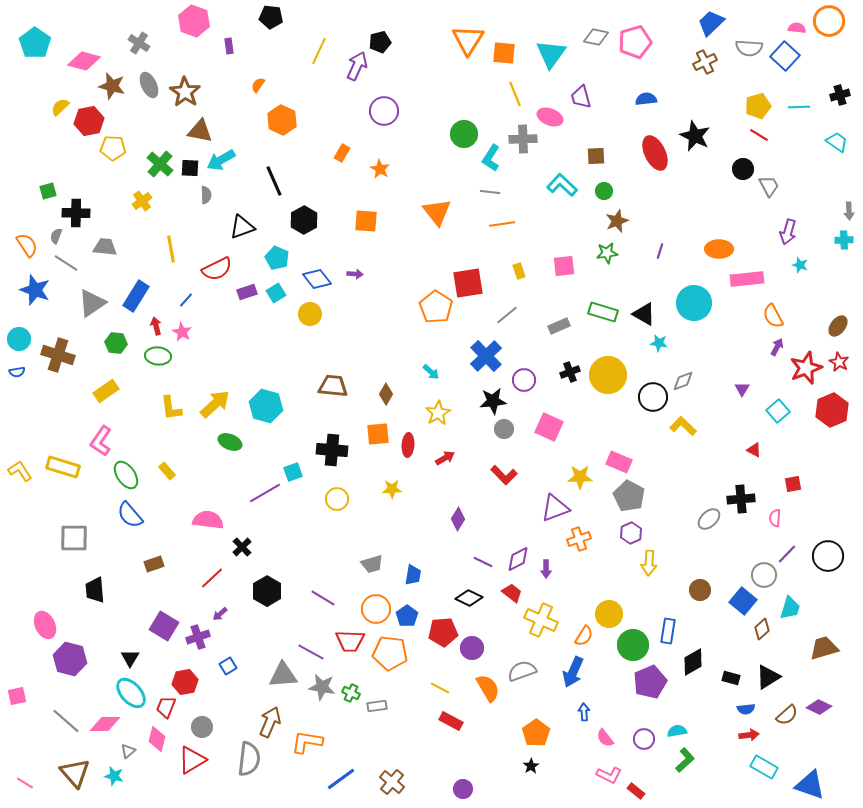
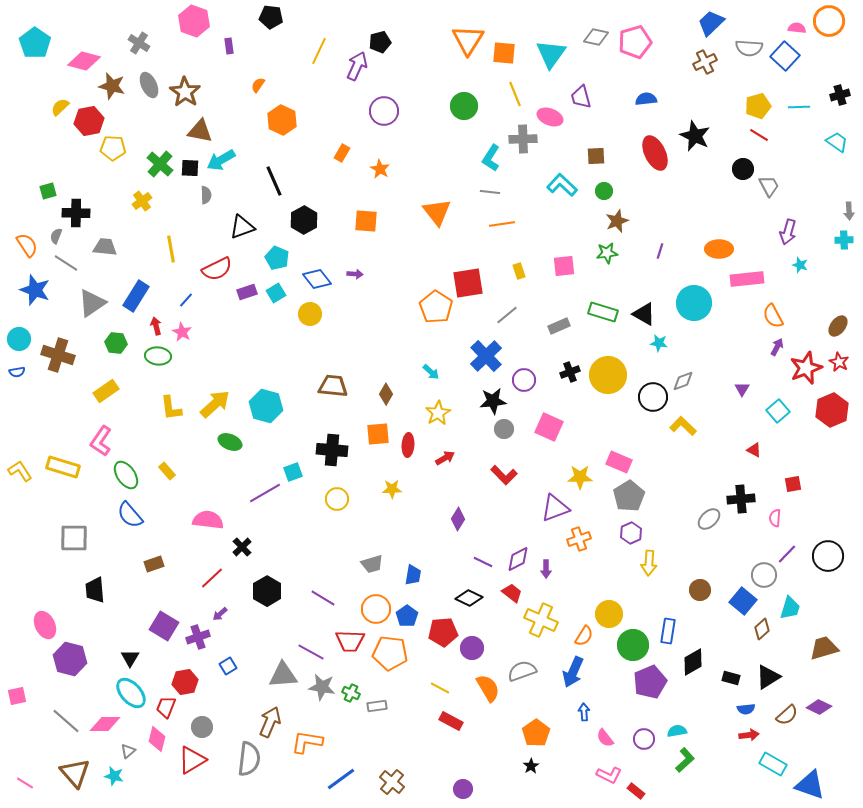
green circle at (464, 134): moved 28 px up
gray pentagon at (629, 496): rotated 12 degrees clockwise
cyan rectangle at (764, 767): moved 9 px right, 3 px up
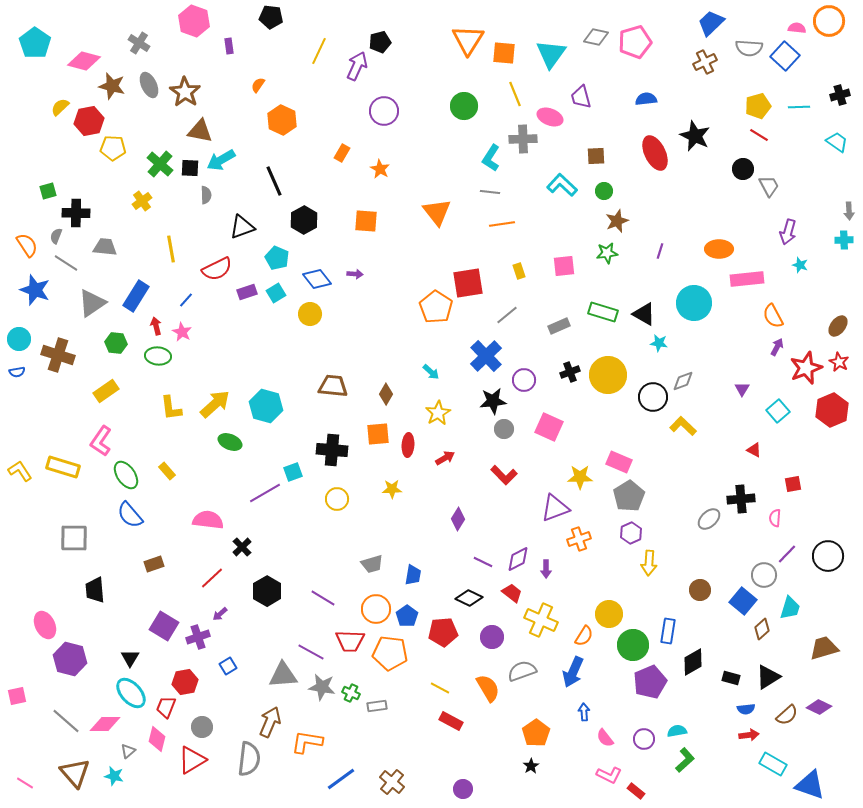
purple circle at (472, 648): moved 20 px right, 11 px up
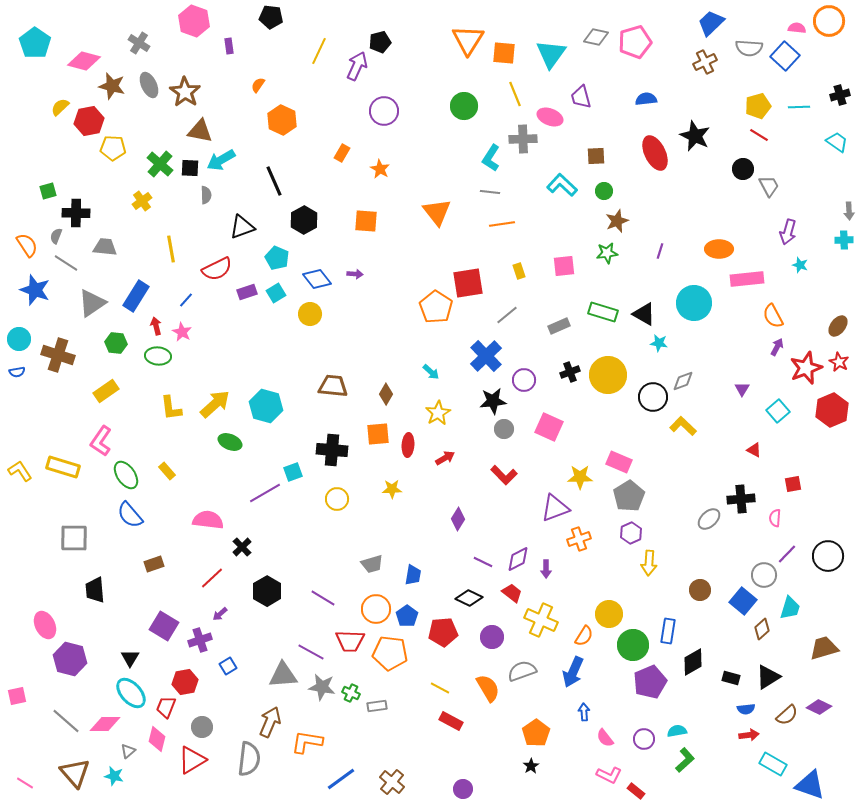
purple cross at (198, 637): moved 2 px right, 3 px down
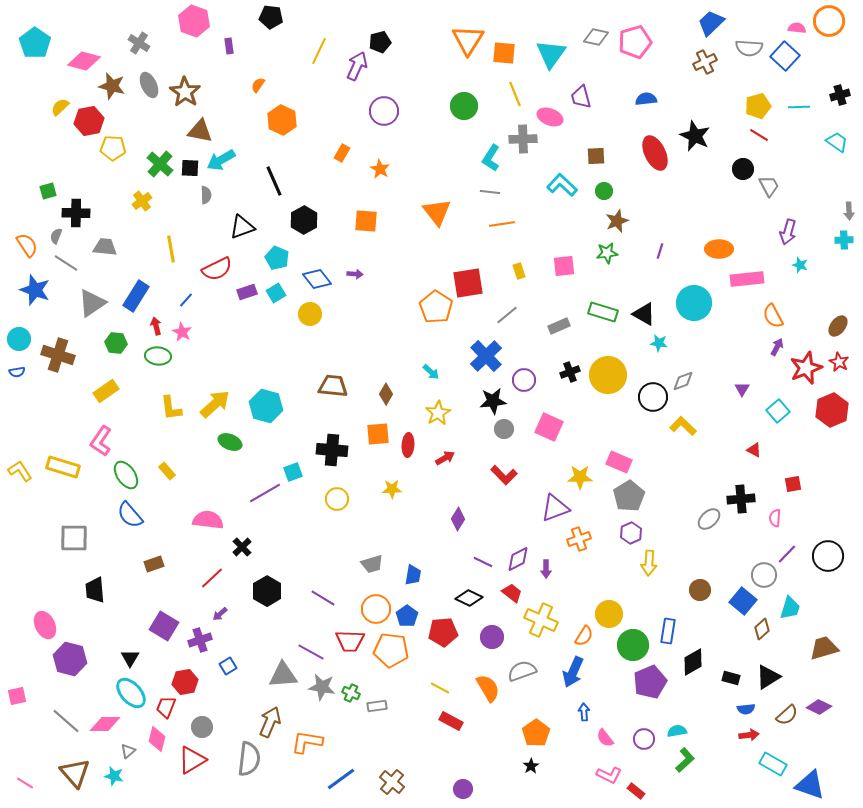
orange pentagon at (390, 653): moved 1 px right, 3 px up
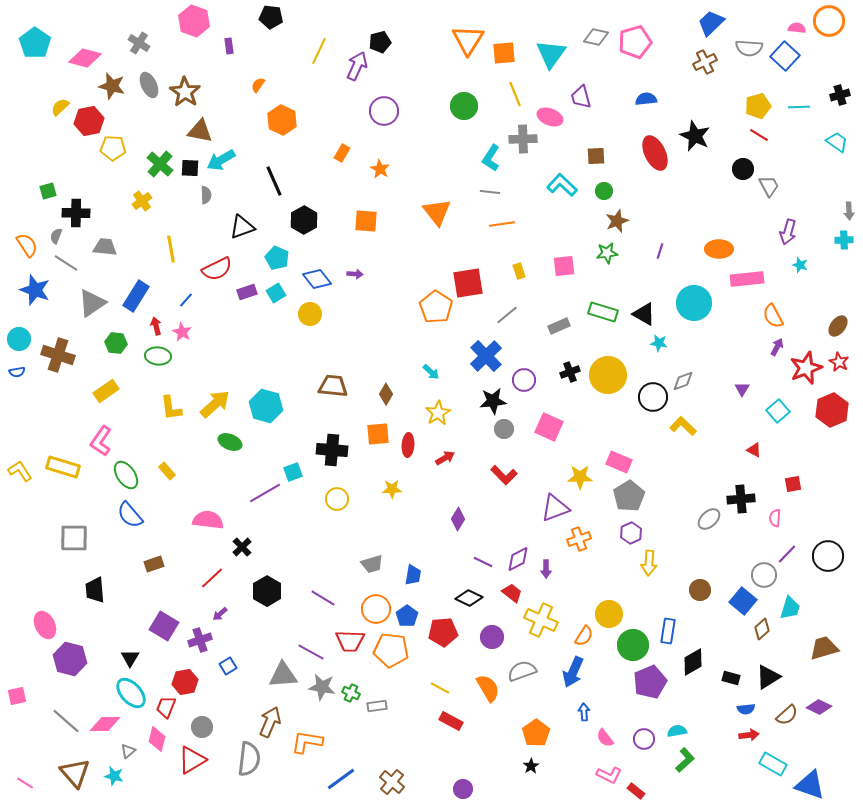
orange square at (504, 53): rotated 10 degrees counterclockwise
pink diamond at (84, 61): moved 1 px right, 3 px up
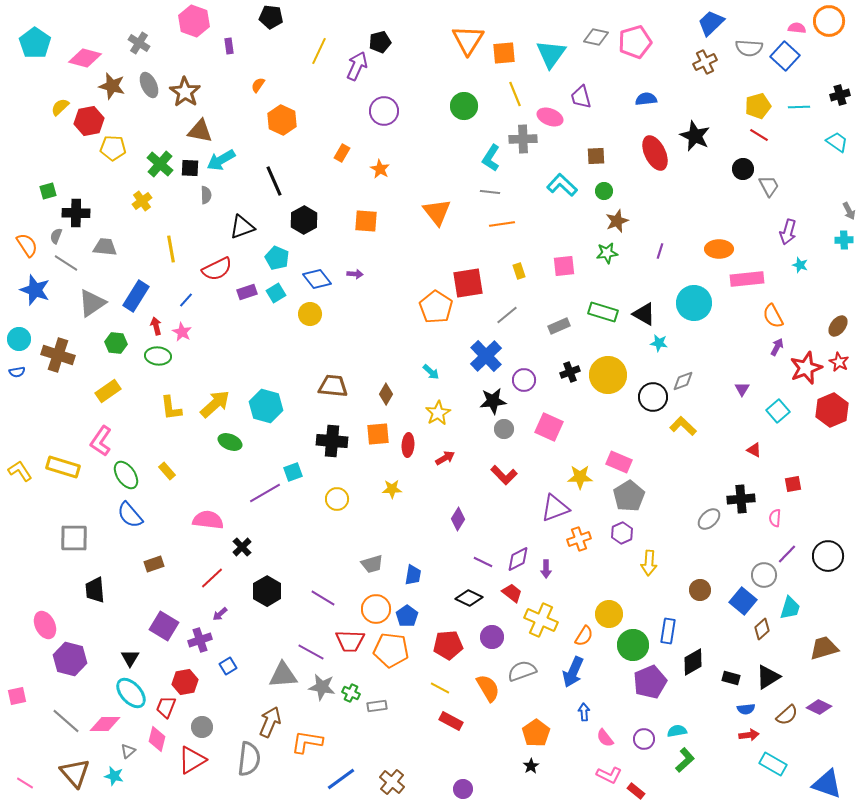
gray arrow at (849, 211): rotated 24 degrees counterclockwise
yellow rectangle at (106, 391): moved 2 px right
black cross at (332, 450): moved 9 px up
purple hexagon at (631, 533): moved 9 px left
red pentagon at (443, 632): moved 5 px right, 13 px down
blue triangle at (810, 785): moved 17 px right, 1 px up
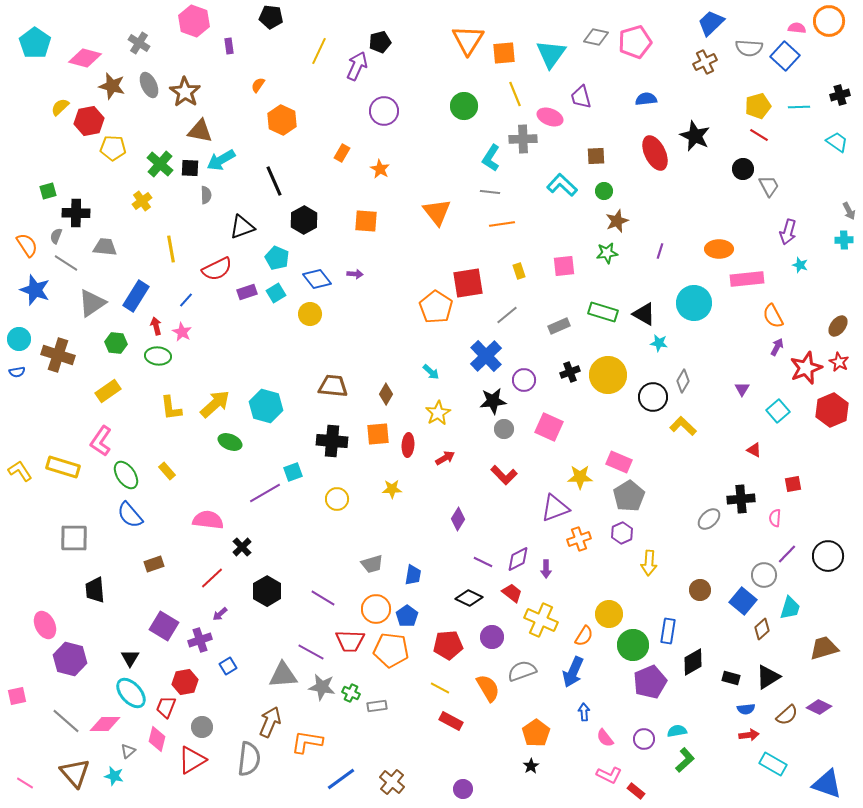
gray diamond at (683, 381): rotated 40 degrees counterclockwise
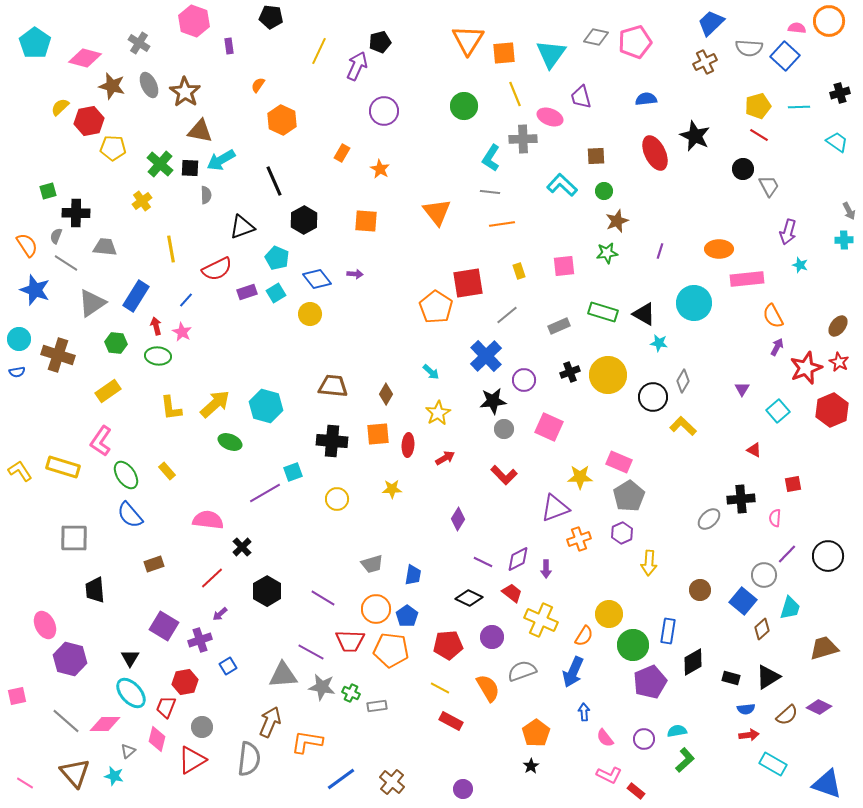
black cross at (840, 95): moved 2 px up
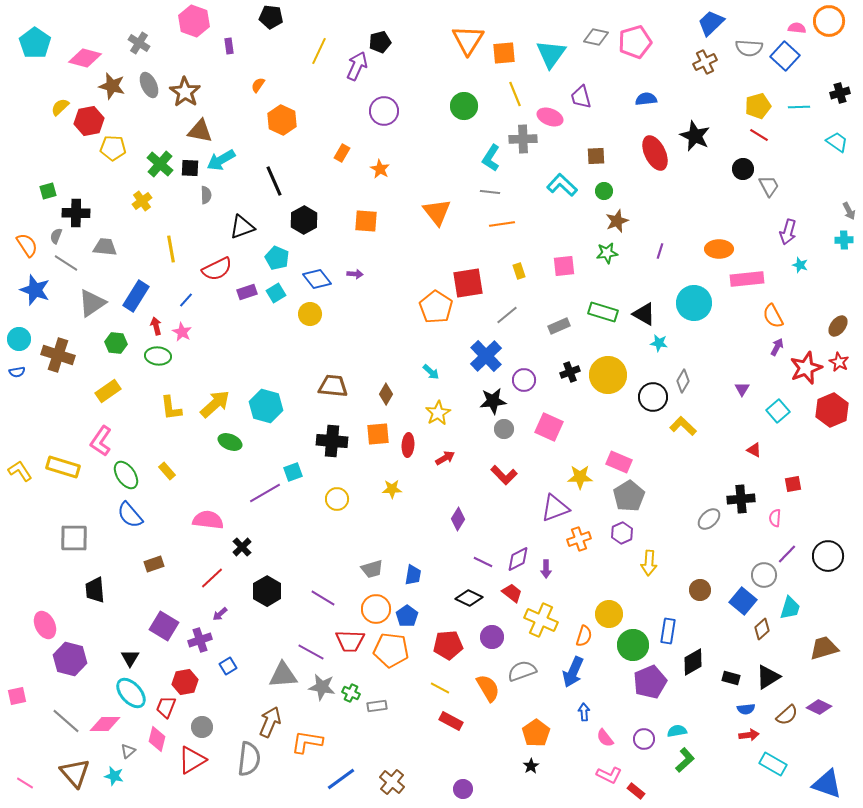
gray trapezoid at (372, 564): moved 5 px down
orange semicircle at (584, 636): rotated 15 degrees counterclockwise
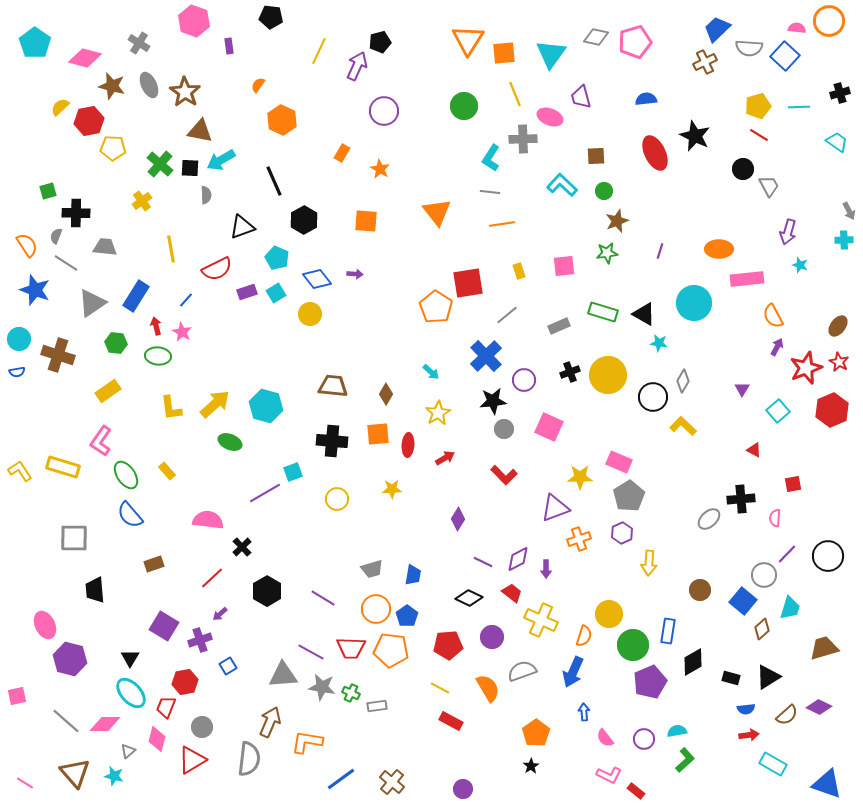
blue trapezoid at (711, 23): moved 6 px right, 6 px down
red trapezoid at (350, 641): moved 1 px right, 7 px down
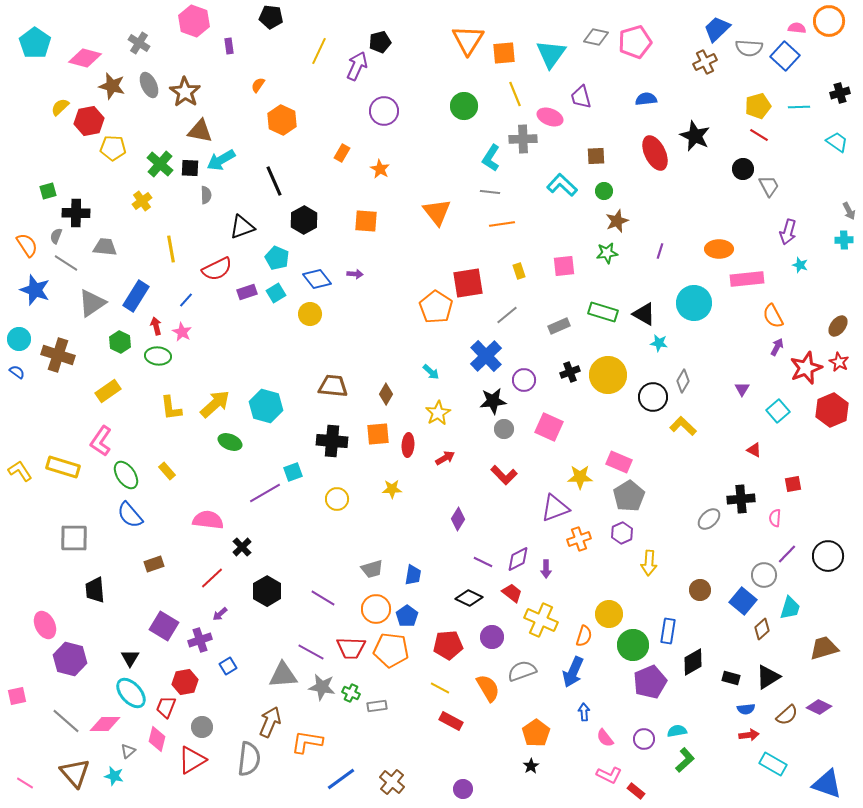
green hexagon at (116, 343): moved 4 px right, 1 px up; rotated 20 degrees clockwise
blue semicircle at (17, 372): rotated 133 degrees counterclockwise
